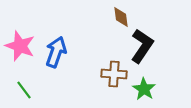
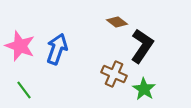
brown diamond: moved 4 px left, 5 px down; rotated 45 degrees counterclockwise
blue arrow: moved 1 px right, 3 px up
brown cross: rotated 20 degrees clockwise
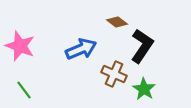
blue arrow: moved 24 px right; rotated 48 degrees clockwise
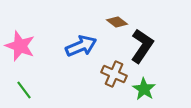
blue arrow: moved 3 px up
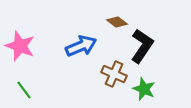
green star: rotated 10 degrees counterclockwise
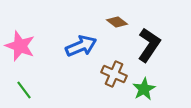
black L-shape: moved 7 px right, 1 px up
green star: rotated 20 degrees clockwise
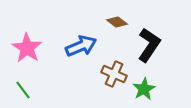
pink star: moved 7 px right, 2 px down; rotated 12 degrees clockwise
green line: moved 1 px left
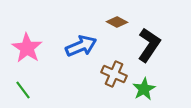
brown diamond: rotated 10 degrees counterclockwise
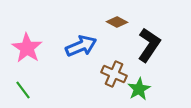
green star: moved 5 px left
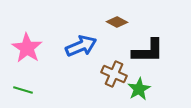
black L-shape: moved 1 px left, 6 px down; rotated 56 degrees clockwise
green line: rotated 36 degrees counterclockwise
